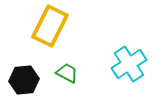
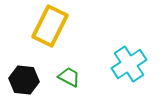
green trapezoid: moved 2 px right, 4 px down
black hexagon: rotated 12 degrees clockwise
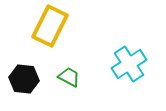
black hexagon: moved 1 px up
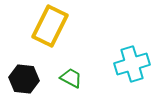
cyan cross: moved 3 px right; rotated 16 degrees clockwise
green trapezoid: moved 2 px right, 1 px down
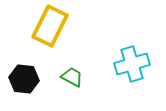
green trapezoid: moved 1 px right, 1 px up
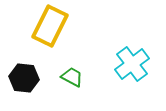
cyan cross: rotated 20 degrees counterclockwise
black hexagon: moved 1 px up
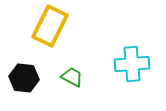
cyan cross: rotated 32 degrees clockwise
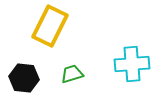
green trapezoid: moved 3 px up; rotated 45 degrees counterclockwise
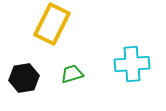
yellow rectangle: moved 2 px right, 2 px up
black hexagon: rotated 16 degrees counterclockwise
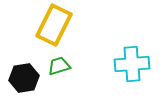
yellow rectangle: moved 2 px right, 1 px down
green trapezoid: moved 13 px left, 8 px up
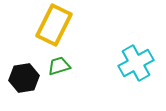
cyan cross: moved 4 px right, 1 px up; rotated 24 degrees counterclockwise
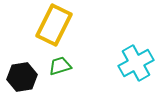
green trapezoid: moved 1 px right
black hexagon: moved 2 px left, 1 px up
